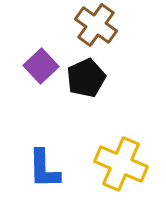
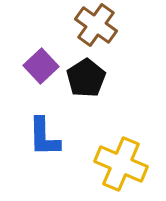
black pentagon: rotated 9 degrees counterclockwise
blue L-shape: moved 32 px up
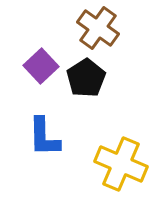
brown cross: moved 2 px right, 3 px down
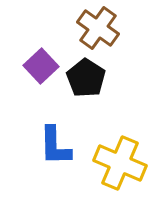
black pentagon: rotated 6 degrees counterclockwise
blue L-shape: moved 11 px right, 9 px down
yellow cross: moved 1 px left, 1 px up
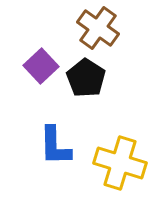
yellow cross: rotated 6 degrees counterclockwise
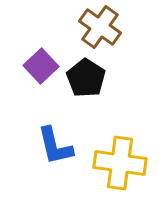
brown cross: moved 2 px right, 1 px up
blue L-shape: rotated 12 degrees counterclockwise
yellow cross: rotated 9 degrees counterclockwise
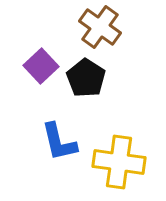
blue L-shape: moved 4 px right, 4 px up
yellow cross: moved 1 px left, 1 px up
